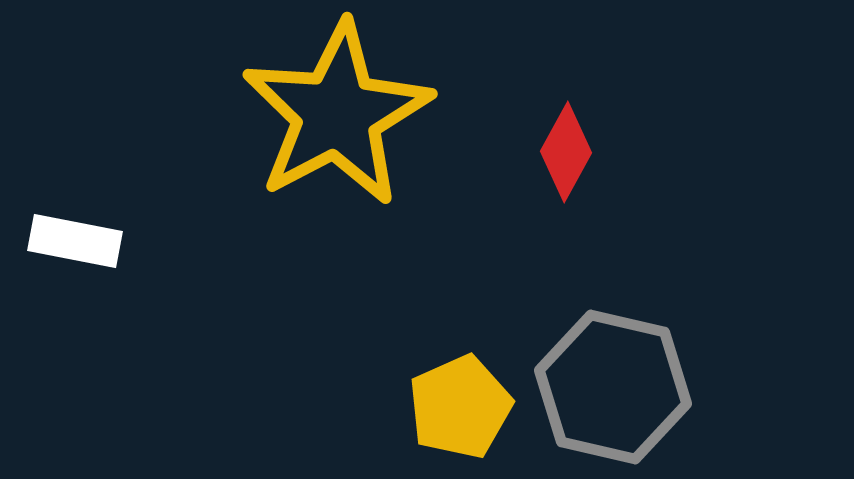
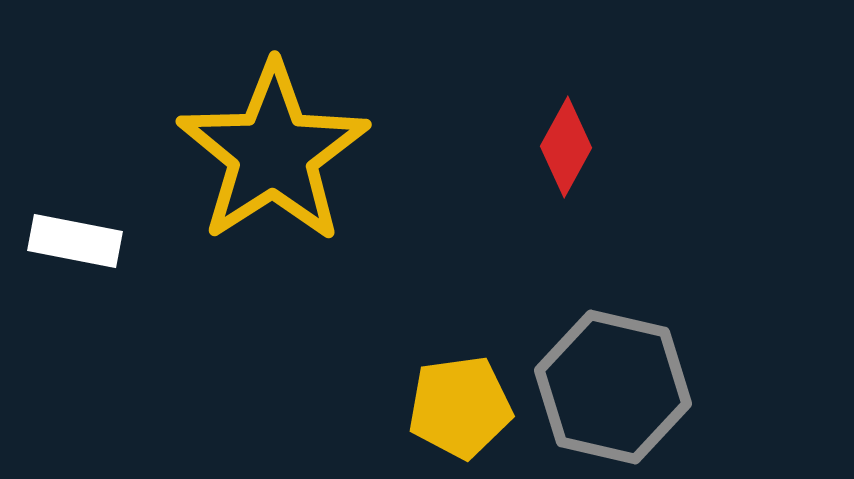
yellow star: moved 64 px left, 39 px down; rotated 5 degrees counterclockwise
red diamond: moved 5 px up
yellow pentagon: rotated 16 degrees clockwise
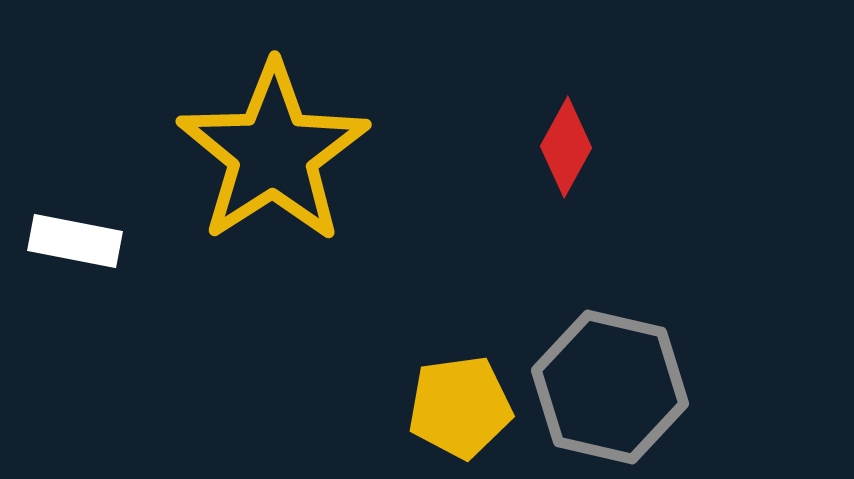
gray hexagon: moved 3 px left
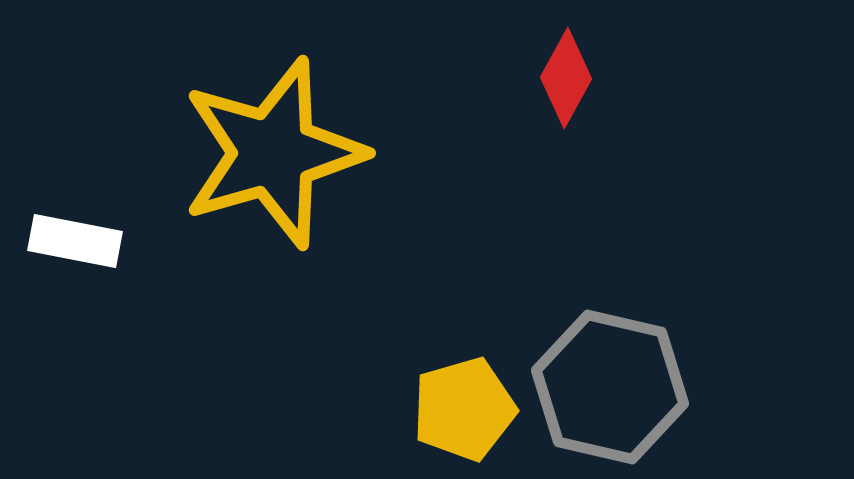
red diamond: moved 69 px up
yellow star: rotated 17 degrees clockwise
yellow pentagon: moved 4 px right, 2 px down; rotated 8 degrees counterclockwise
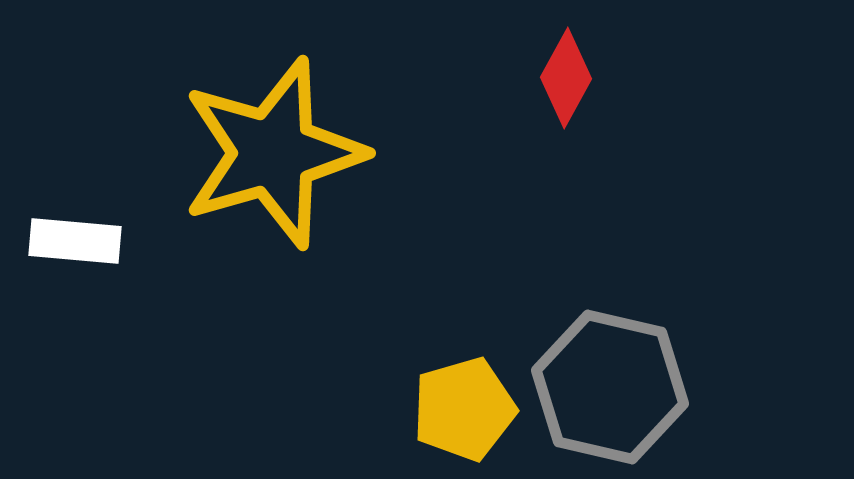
white rectangle: rotated 6 degrees counterclockwise
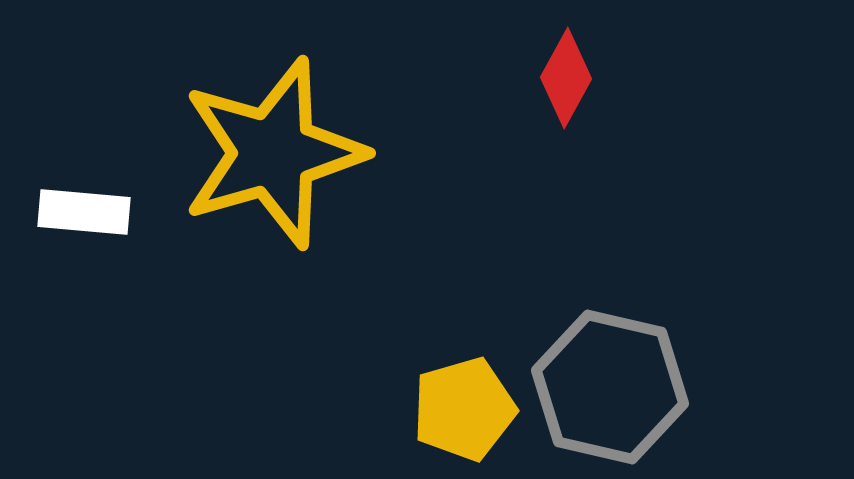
white rectangle: moved 9 px right, 29 px up
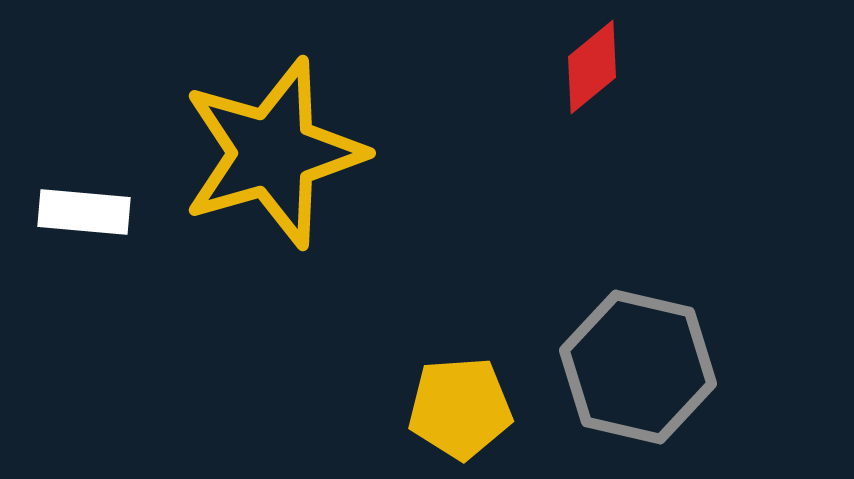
red diamond: moved 26 px right, 11 px up; rotated 22 degrees clockwise
gray hexagon: moved 28 px right, 20 px up
yellow pentagon: moved 4 px left, 1 px up; rotated 12 degrees clockwise
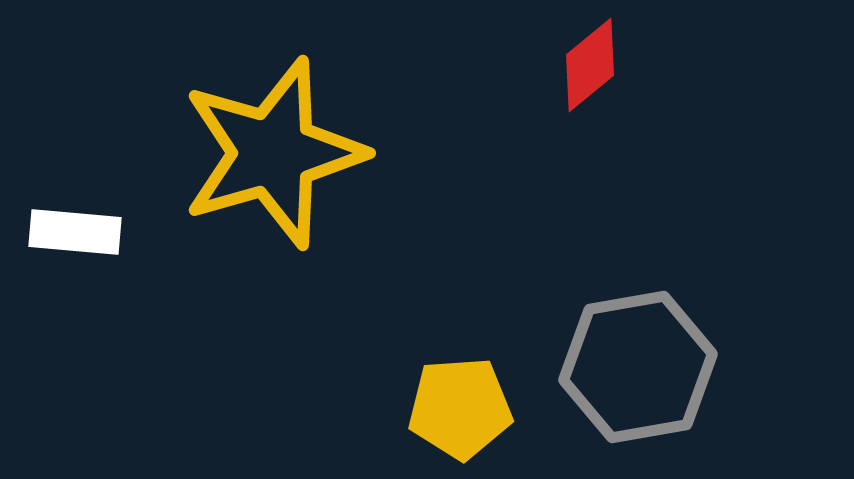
red diamond: moved 2 px left, 2 px up
white rectangle: moved 9 px left, 20 px down
gray hexagon: rotated 23 degrees counterclockwise
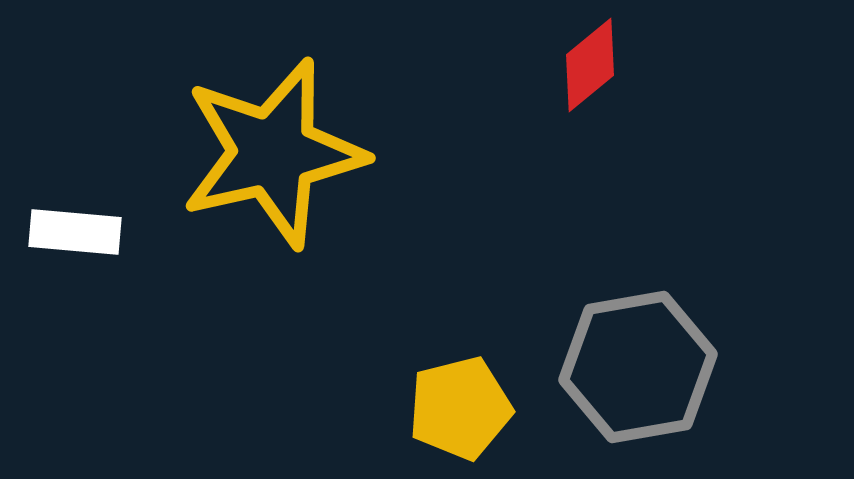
yellow star: rotated 3 degrees clockwise
yellow pentagon: rotated 10 degrees counterclockwise
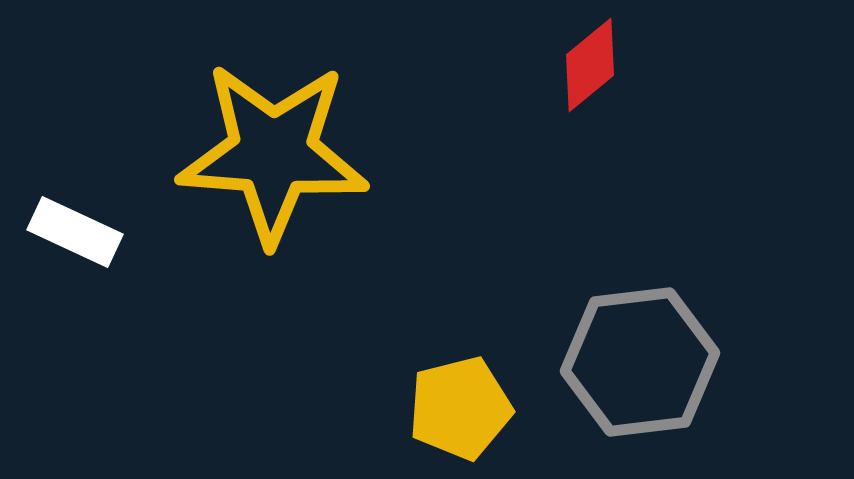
yellow star: rotated 17 degrees clockwise
white rectangle: rotated 20 degrees clockwise
gray hexagon: moved 2 px right, 5 px up; rotated 3 degrees clockwise
